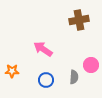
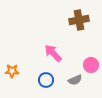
pink arrow: moved 10 px right, 4 px down; rotated 12 degrees clockwise
gray semicircle: moved 1 px right, 3 px down; rotated 64 degrees clockwise
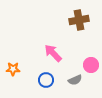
orange star: moved 1 px right, 2 px up
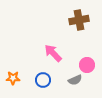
pink circle: moved 4 px left
orange star: moved 9 px down
blue circle: moved 3 px left
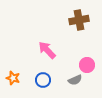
pink arrow: moved 6 px left, 3 px up
orange star: rotated 16 degrees clockwise
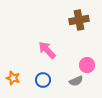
gray semicircle: moved 1 px right, 1 px down
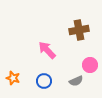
brown cross: moved 10 px down
pink circle: moved 3 px right
blue circle: moved 1 px right, 1 px down
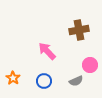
pink arrow: moved 1 px down
orange star: rotated 16 degrees clockwise
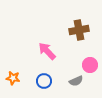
orange star: rotated 24 degrees counterclockwise
